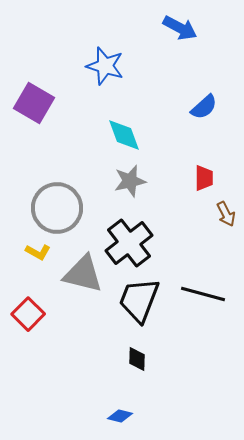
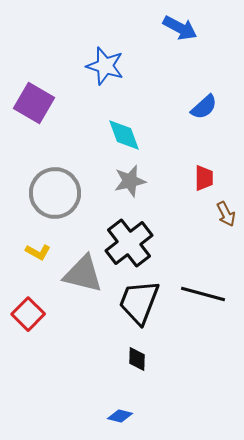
gray circle: moved 2 px left, 15 px up
black trapezoid: moved 2 px down
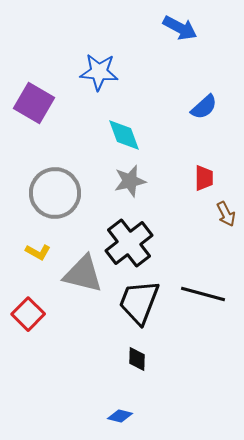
blue star: moved 6 px left, 6 px down; rotated 12 degrees counterclockwise
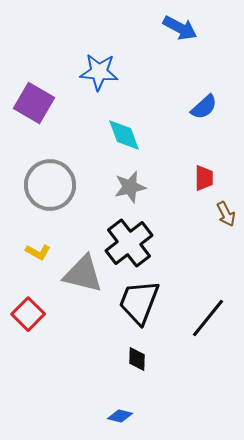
gray star: moved 6 px down
gray circle: moved 5 px left, 8 px up
black line: moved 5 px right, 24 px down; rotated 66 degrees counterclockwise
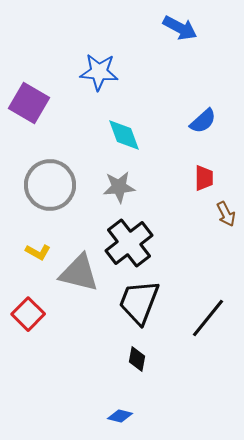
purple square: moved 5 px left
blue semicircle: moved 1 px left, 14 px down
gray star: moved 11 px left; rotated 8 degrees clockwise
gray triangle: moved 4 px left, 1 px up
black diamond: rotated 10 degrees clockwise
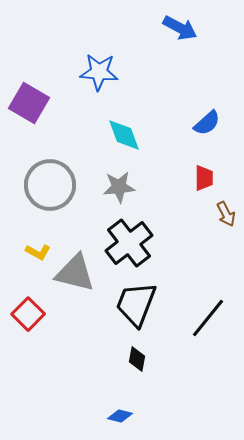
blue semicircle: moved 4 px right, 2 px down
gray triangle: moved 4 px left
black trapezoid: moved 3 px left, 2 px down
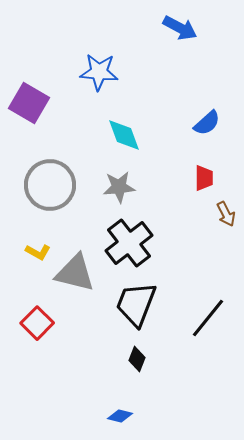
red square: moved 9 px right, 9 px down
black diamond: rotated 10 degrees clockwise
